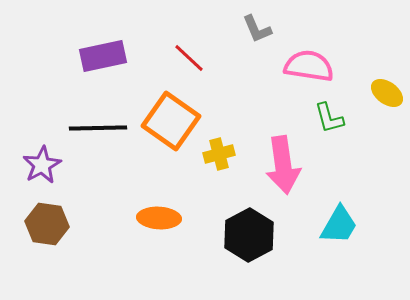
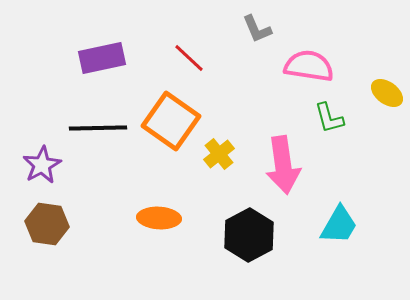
purple rectangle: moved 1 px left, 2 px down
yellow cross: rotated 24 degrees counterclockwise
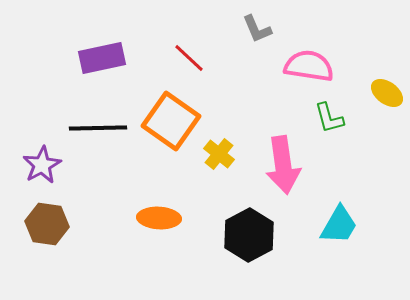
yellow cross: rotated 12 degrees counterclockwise
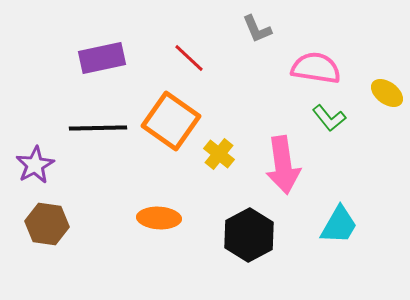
pink semicircle: moved 7 px right, 2 px down
green L-shape: rotated 24 degrees counterclockwise
purple star: moved 7 px left
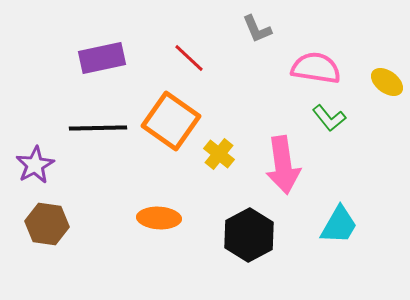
yellow ellipse: moved 11 px up
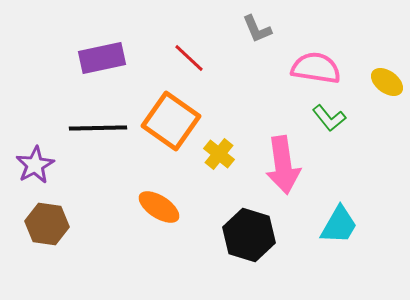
orange ellipse: moved 11 px up; rotated 30 degrees clockwise
black hexagon: rotated 15 degrees counterclockwise
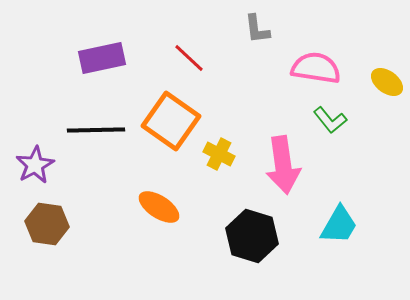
gray L-shape: rotated 16 degrees clockwise
green L-shape: moved 1 px right, 2 px down
black line: moved 2 px left, 2 px down
yellow cross: rotated 12 degrees counterclockwise
black hexagon: moved 3 px right, 1 px down
